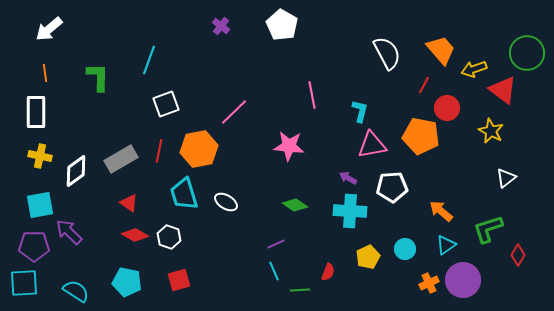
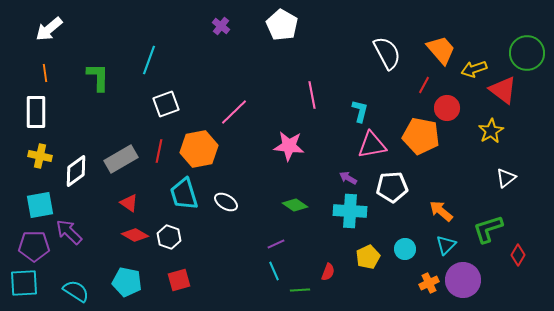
yellow star at (491, 131): rotated 15 degrees clockwise
cyan triangle at (446, 245): rotated 10 degrees counterclockwise
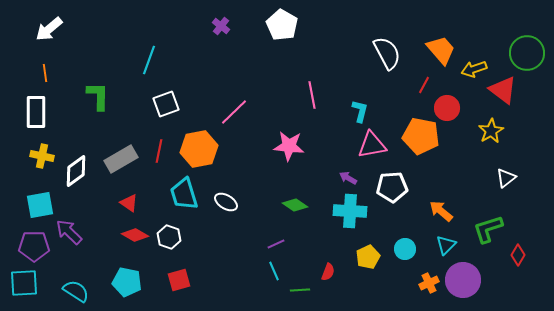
green L-shape at (98, 77): moved 19 px down
yellow cross at (40, 156): moved 2 px right
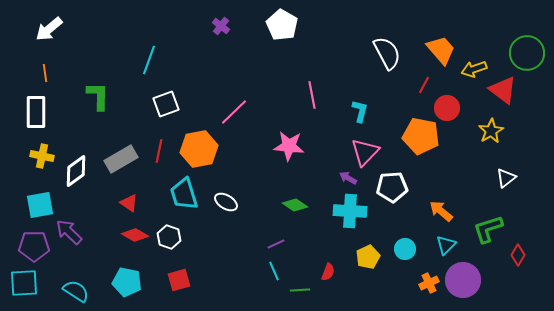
pink triangle at (372, 145): moved 7 px left, 7 px down; rotated 36 degrees counterclockwise
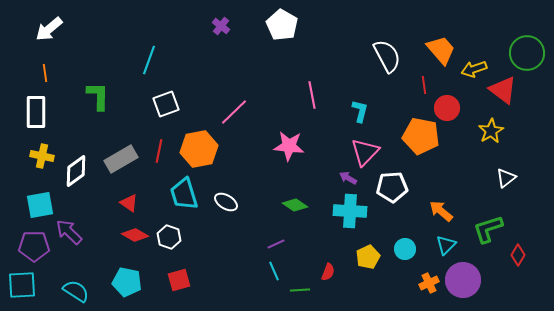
white semicircle at (387, 53): moved 3 px down
red line at (424, 85): rotated 36 degrees counterclockwise
cyan square at (24, 283): moved 2 px left, 2 px down
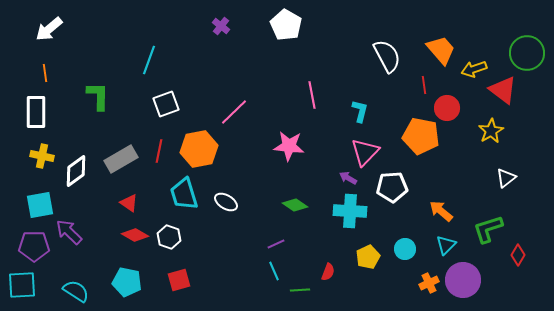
white pentagon at (282, 25): moved 4 px right
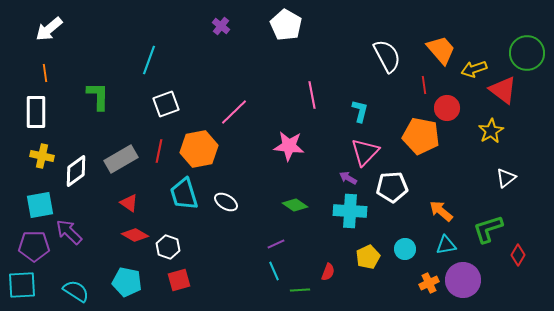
white hexagon at (169, 237): moved 1 px left, 10 px down
cyan triangle at (446, 245): rotated 35 degrees clockwise
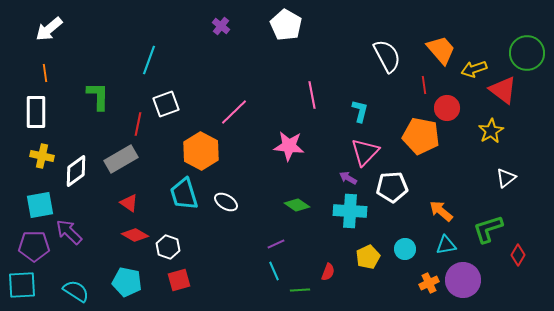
orange hexagon at (199, 149): moved 2 px right, 2 px down; rotated 21 degrees counterclockwise
red line at (159, 151): moved 21 px left, 27 px up
green diamond at (295, 205): moved 2 px right
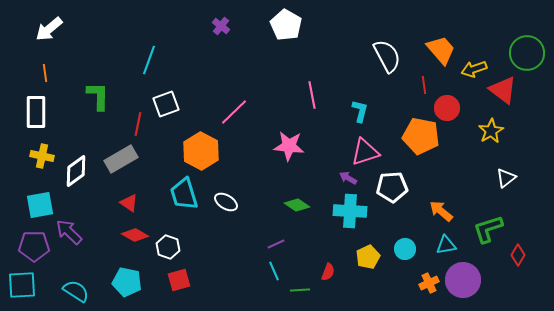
pink triangle at (365, 152): rotated 28 degrees clockwise
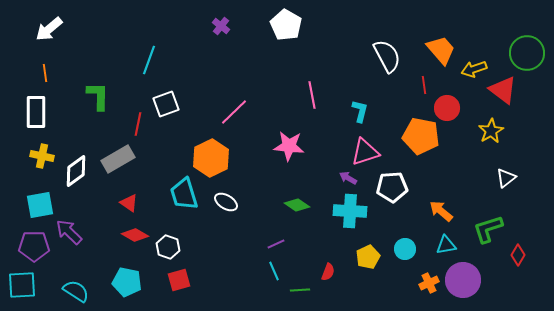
orange hexagon at (201, 151): moved 10 px right, 7 px down; rotated 6 degrees clockwise
gray rectangle at (121, 159): moved 3 px left
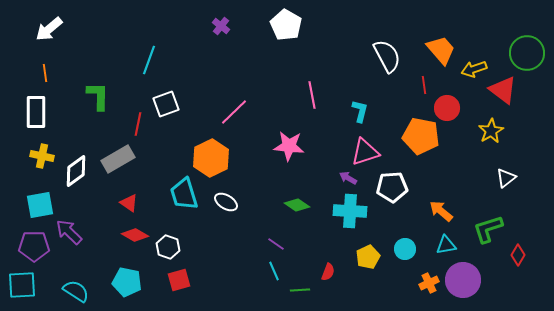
purple line at (276, 244): rotated 60 degrees clockwise
